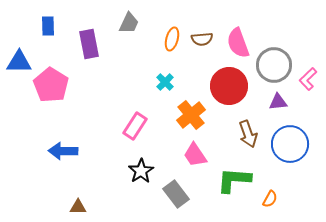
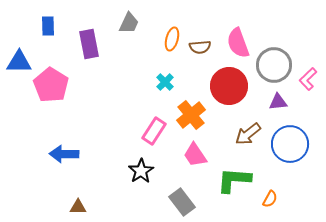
brown semicircle: moved 2 px left, 8 px down
pink rectangle: moved 19 px right, 5 px down
brown arrow: rotated 72 degrees clockwise
blue arrow: moved 1 px right, 3 px down
gray rectangle: moved 6 px right, 8 px down
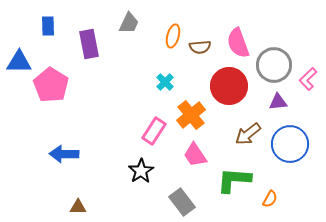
orange ellipse: moved 1 px right, 3 px up
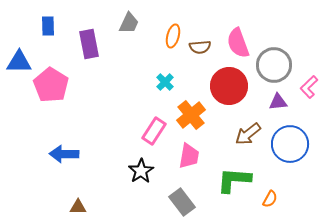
pink L-shape: moved 1 px right, 8 px down
pink trapezoid: moved 6 px left, 1 px down; rotated 136 degrees counterclockwise
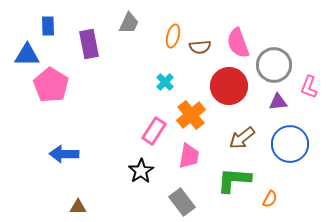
blue triangle: moved 8 px right, 7 px up
pink L-shape: rotated 25 degrees counterclockwise
brown arrow: moved 6 px left, 4 px down
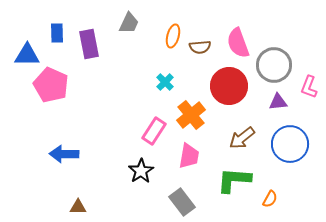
blue rectangle: moved 9 px right, 7 px down
pink pentagon: rotated 8 degrees counterclockwise
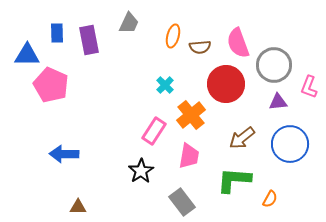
purple rectangle: moved 4 px up
cyan cross: moved 3 px down
red circle: moved 3 px left, 2 px up
